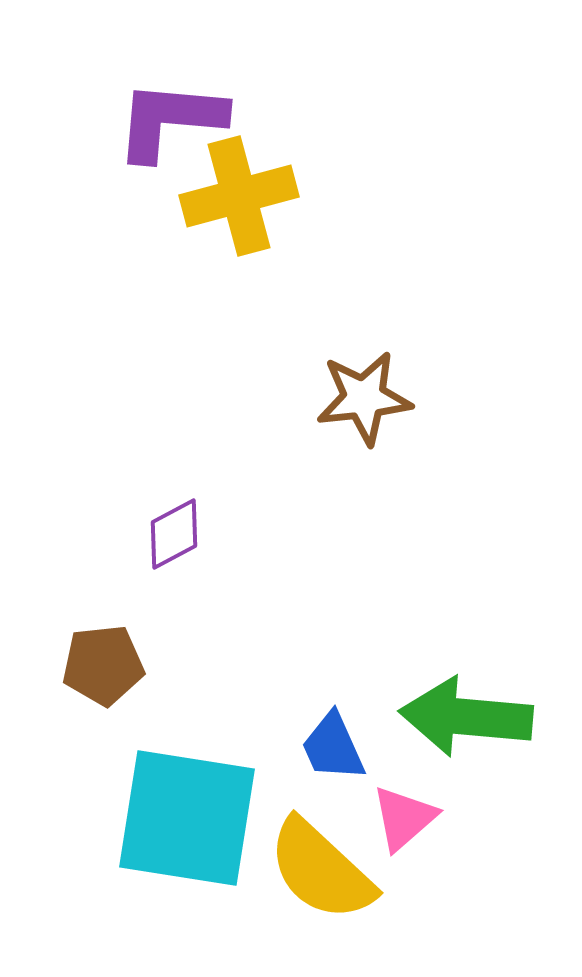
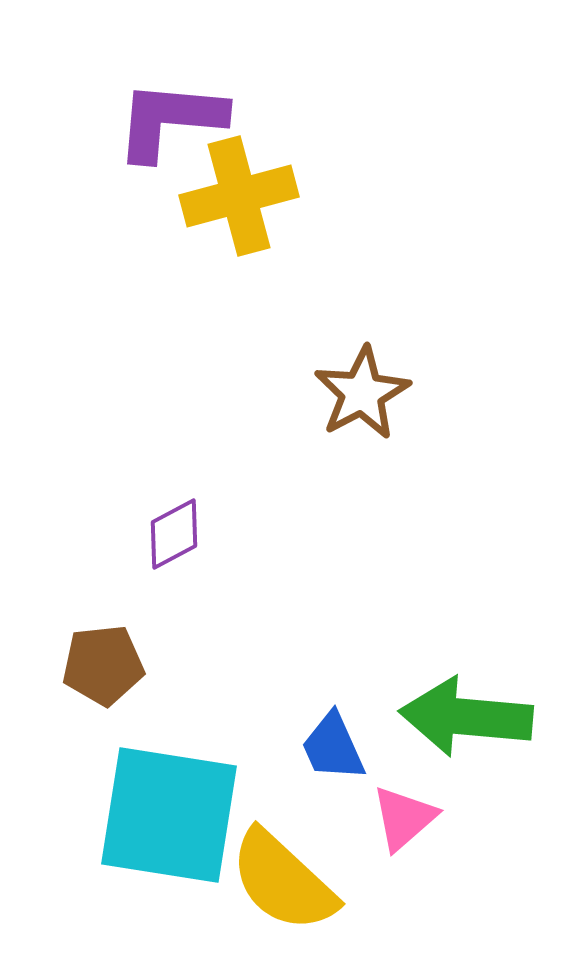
brown star: moved 2 px left, 5 px up; rotated 22 degrees counterclockwise
cyan square: moved 18 px left, 3 px up
yellow semicircle: moved 38 px left, 11 px down
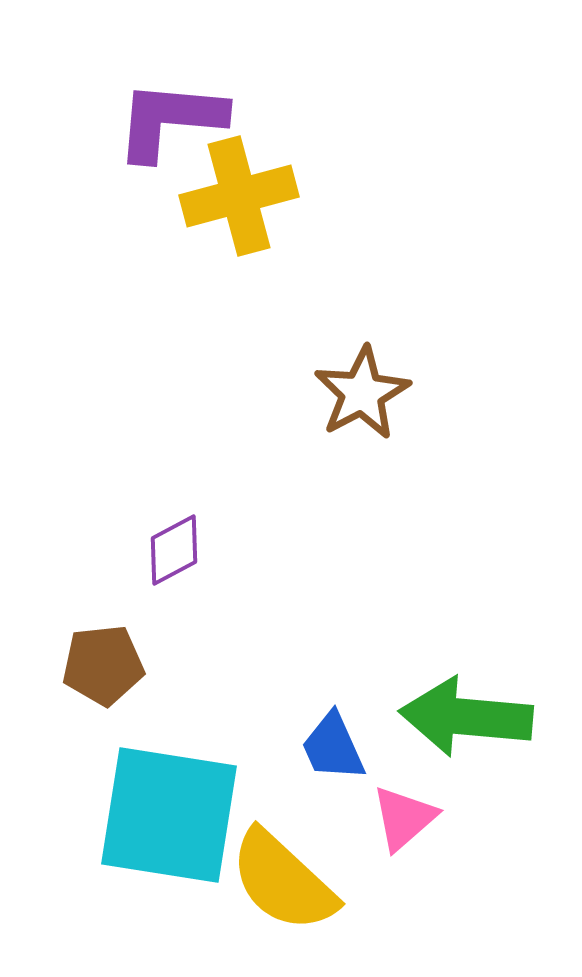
purple diamond: moved 16 px down
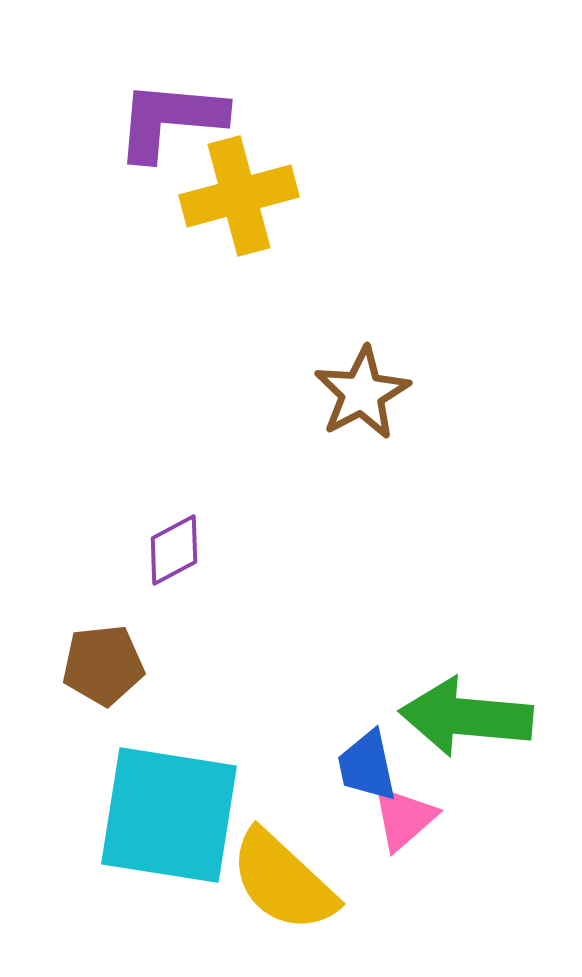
blue trapezoid: moved 34 px right, 19 px down; rotated 12 degrees clockwise
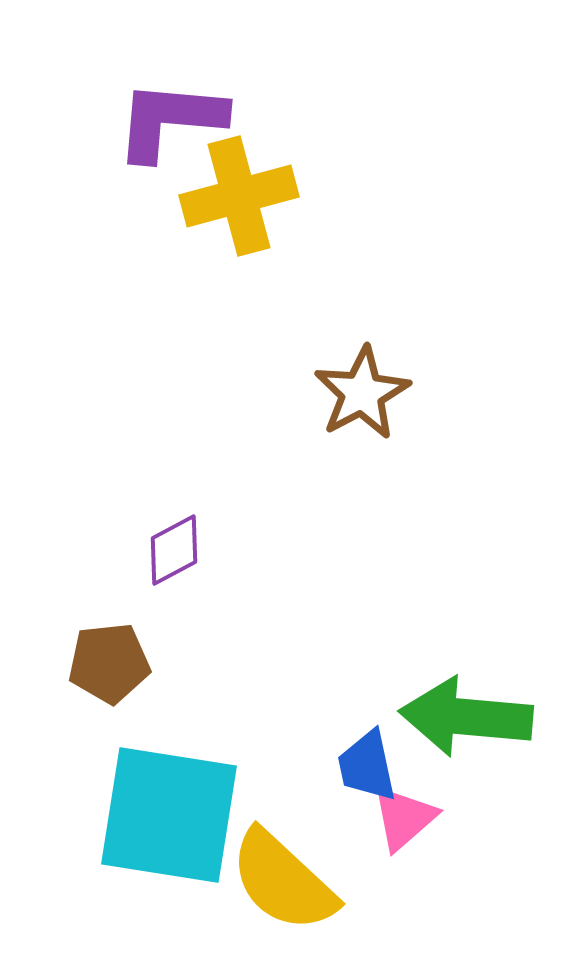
brown pentagon: moved 6 px right, 2 px up
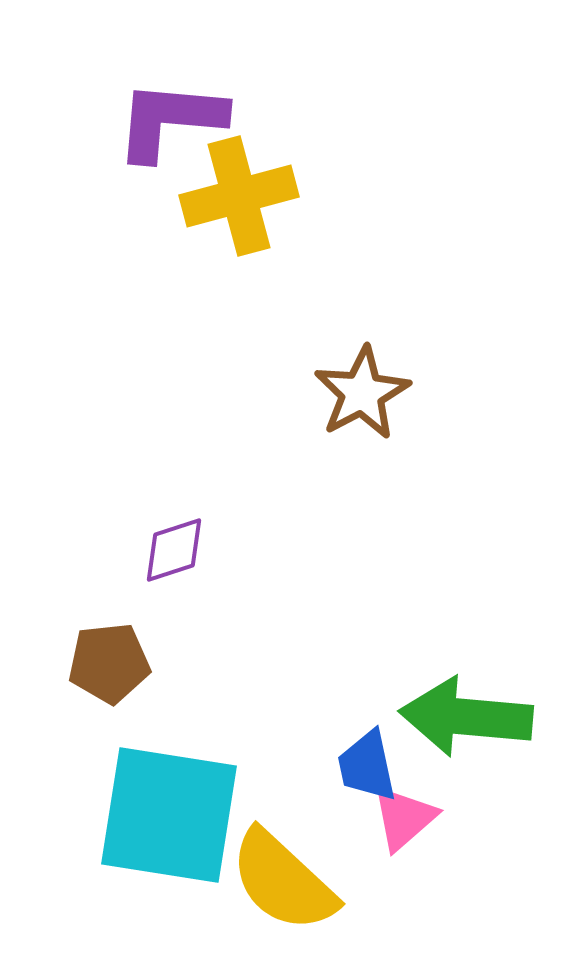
purple diamond: rotated 10 degrees clockwise
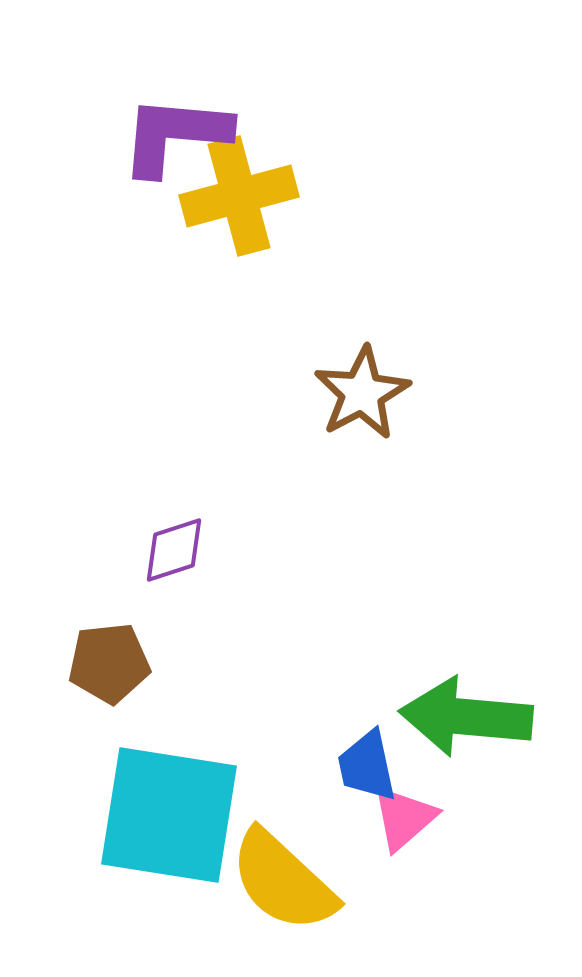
purple L-shape: moved 5 px right, 15 px down
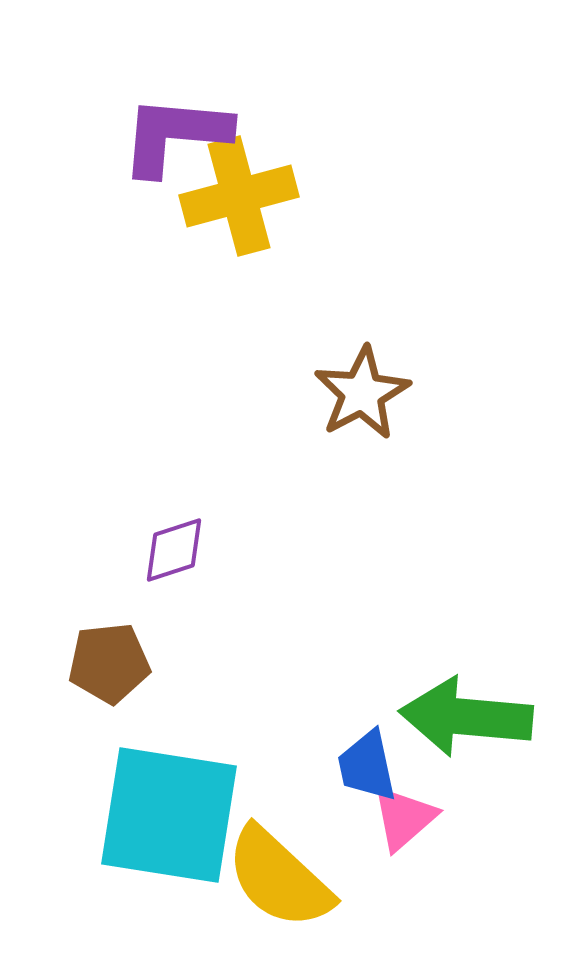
yellow semicircle: moved 4 px left, 3 px up
